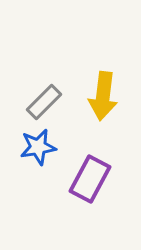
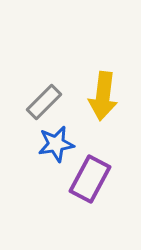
blue star: moved 18 px right, 3 px up
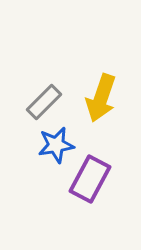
yellow arrow: moved 2 px left, 2 px down; rotated 12 degrees clockwise
blue star: moved 1 px down
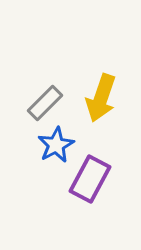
gray rectangle: moved 1 px right, 1 px down
blue star: rotated 18 degrees counterclockwise
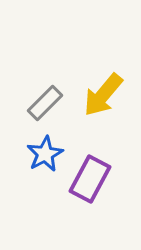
yellow arrow: moved 2 px right, 3 px up; rotated 21 degrees clockwise
blue star: moved 11 px left, 9 px down
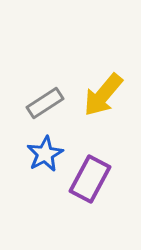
gray rectangle: rotated 12 degrees clockwise
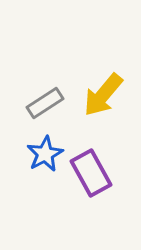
purple rectangle: moved 1 px right, 6 px up; rotated 57 degrees counterclockwise
